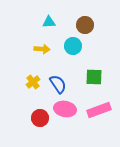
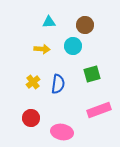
green square: moved 2 px left, 3 px up; rotated 18 degrees counterclockwise
blue semicircle: rotated 42 degrees clockwise
pink ellipse: moved 3 px left, 23 px down
red circle: moved 9 px left
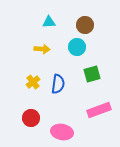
cyan circle: moved 4 px right, 1 px down
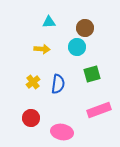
brown circle: moved 3 px down
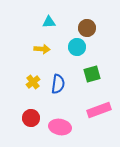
brown circle: moved 2 px right
pink ellipse: moved 2 px left, 5 px up
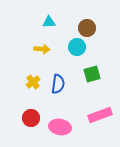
pink rectangle: moved 1 px right, 5 px down
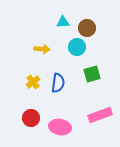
cyan triangle: moved 14 px right
blue semicircle: moved 1 px up
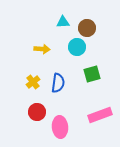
red circle: moved 6 px right, 6 px up
pink ellipse: rotated 75 degrees clockwise
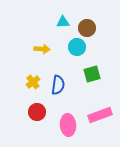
blue semicircle: moved 2 px down
pink ellipse: moved 8 px right, 2 px up
